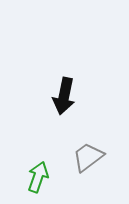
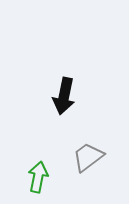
green arrow: rotated 8 degrees counterclockwise
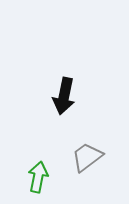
gray trapezoid: moved 1 px left
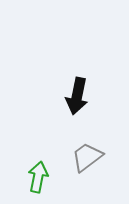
black arrow: moved 13 px right
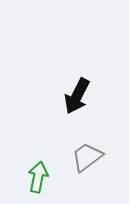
black arrow: rotated 15 degrees clockwise
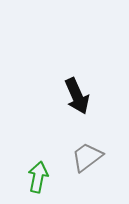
black arrow: rotated 51 degrees counterclockwise
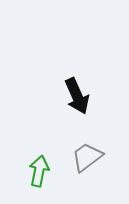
green arrow: moved 1 px right, 6 px up
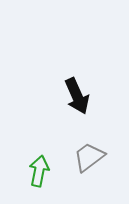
gray trapezoid: moved 2 px right
